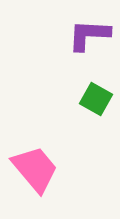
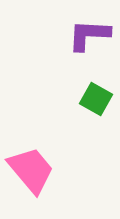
pink trapezoid: moved 4 px left, 1 px down
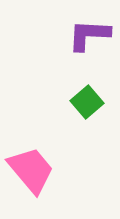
green square: moved 9 px left, 3 px down; rotated 20 degrees clockwise
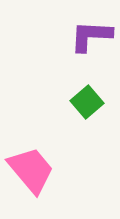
purple L-shape: moved 2 px right, 1 px down
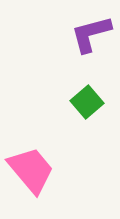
purple L-shape: moved 2 px up; rotated 18 degrees counterclockwise
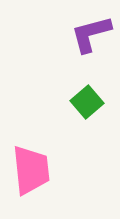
pink trapezoid: rotated 34 degrees clockwise
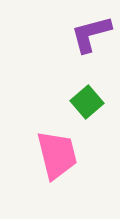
pink trapezoid: moved 26 px right, 15 px up; rotated 8 degrees counterclockwise
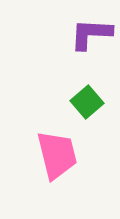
purple L-shape: rotated 18 degrees clockwise
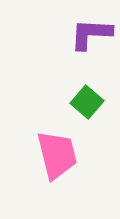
green square: rotated 8 degrees counterclockwise
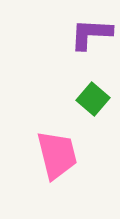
green square: moved 6 px right, 3 px up
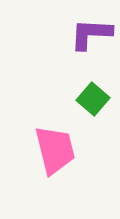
pink trapezoid: moved 2 px left, 5 px up
